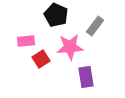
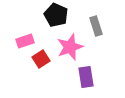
gray rectangle: moved 1 px right; rotated 54 degrees counterclockwise
pink rectangle: moved 1 px left; rotated 12 degrees counterclockwise
pink star: rotated 16 degrees counterclockwise
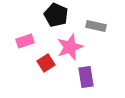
gray rectangle: rotated 60 degrees counterclockwise
red square: moved 5 px right, 4 px down
